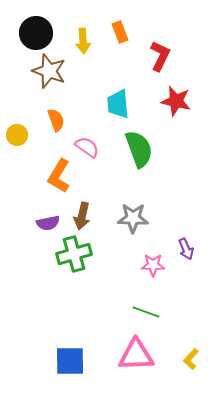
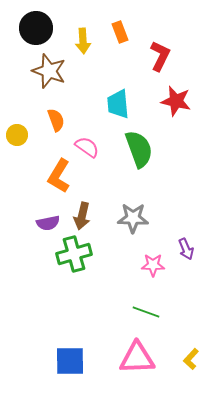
black circle: moved 5 px up
pink triangle: moved 1 px right, 3 px down
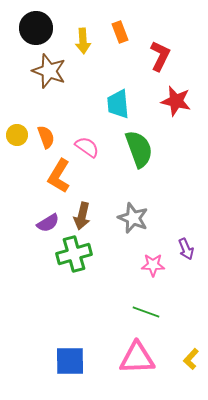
orange semicircle: moved 10 px left, 17 px down
gray star: rotated 20 degrees clockwise
purple semicircle: rotated 20 degrees counterclockwise
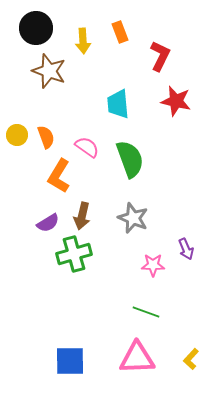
green semicircle: moved 9 px left, 10 px down
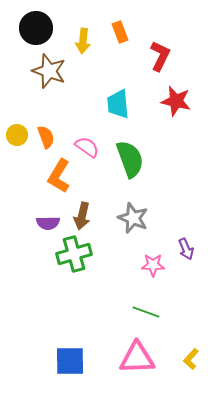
yellow arrow: rotated 10 degrees clockwise
purple semicircle: rotated 30 degrees clockwise
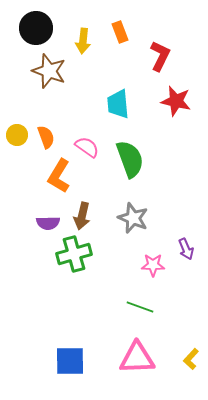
green line: moved 6 px left, 5 px up
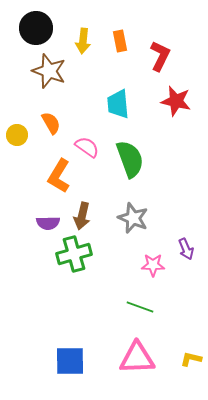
orange rectangle: moved 9 px down; rotated 10 degrees clockwise
orange semicircle: moved 5 px right, 14 px up; rotated 10 degrees counterclockwise
yellow L-shape: rotated 60 degrees clockwise
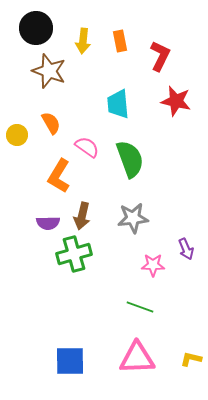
gray star: rotated 28 degrees counterclockwise
